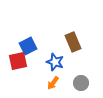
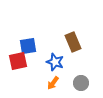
blue square: rotated 18 degrees clockwise
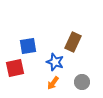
brown rectangle: rotated 48 degrees clockwise
red square: moved 3 px left, 7 px down
gray circle: moved 1 px right, 1 px up
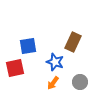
gray circle: moved 2 px left
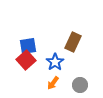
blue star: rotated 18 degrees clockwise
red square: moved 11 px right, 8 px up; rotated 30 degrees counterclockwise
gray circle: moved 3 px down
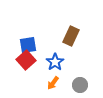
brown rectangle: moved 2 px left, 6 px up
blue square: moved 1 px up
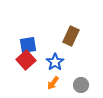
gray circle: moved 1 px right
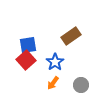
brown rectangle: rotated 30 degrees clockwise
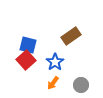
blue square: rotated 24 degrees clockwise
